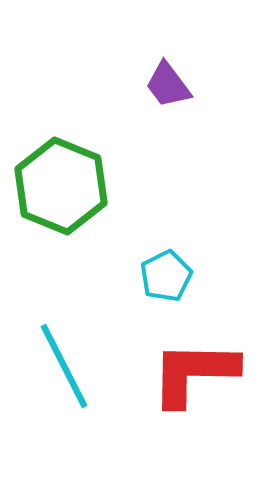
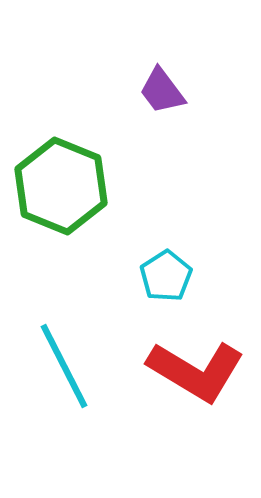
purple trapezoid: moved 6 px left, 6 px down
cyan pentagon: rotated 6 degrees counterclockwise
red L-shape: moved 2 px right, 2 px up; rotated 150 degrees counterclockwise
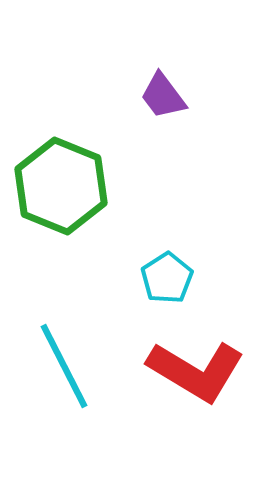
purple trapezoid: moved 1 px right, 5 px down
cyan pentagon: moved 1 px right, 2 px down
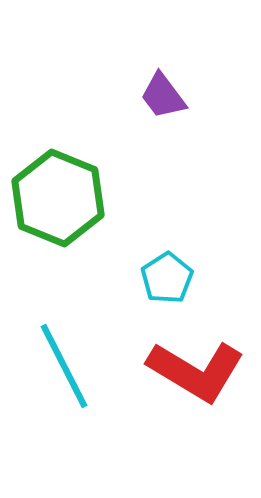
green hexagon: moved 3 px left, 12 px down
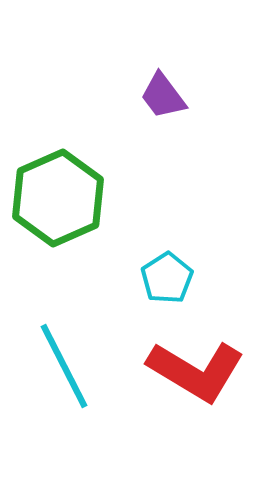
green hexagon: rotated 14 degrees clockwise
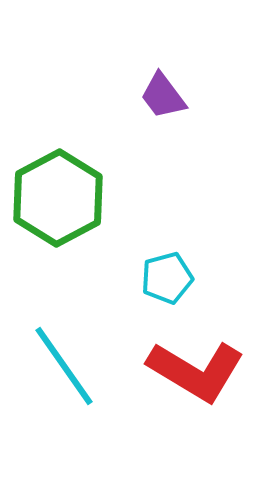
green hexagon: rotated 4 degrees counterclockwise
cyan pentagon: rotated 18 degrees clockwise
cyan line: rotated 8 degrees counterclockwise
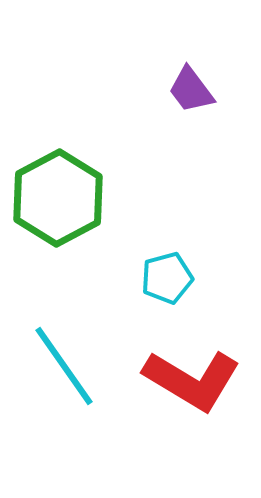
purple trapezoid: moved 28 px right, 6 px up
red L-shape: moved 4 px left, 9 px down
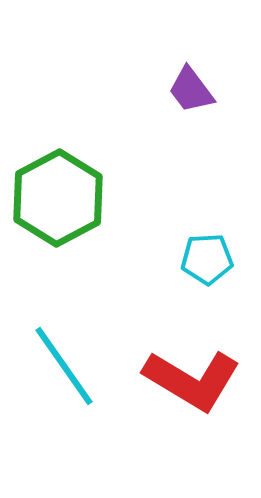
cyan pentagon: moved 40 px right, 19 px up; rotated 12 degrees clockwise
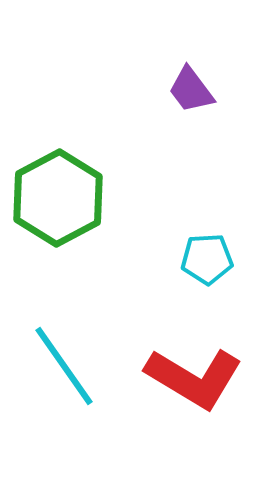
red L-shape: moved 2 px right, 2 px up
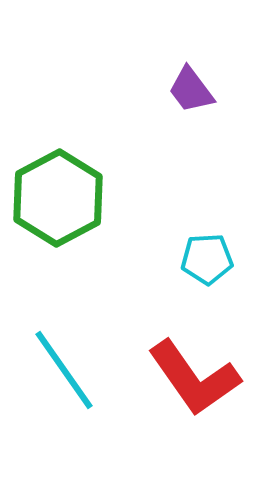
cyan line: moved 4 px down
red L-shape: rotated 24 degrees clockwise
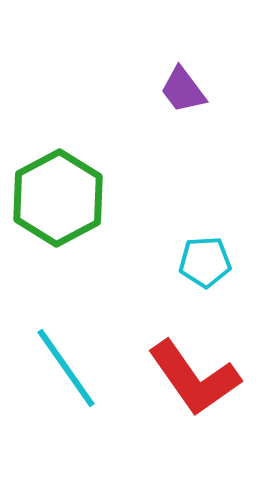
purple trapezoid: moved 8 px left
cyan pentagon: moved 2 px left, 3 px down
cyan line: moved 2 px right, 2 px up
